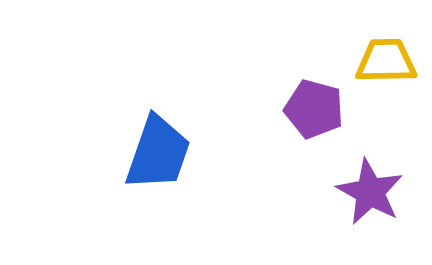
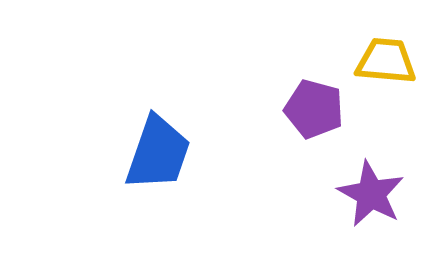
yellow trapezoid: rotated 6 degrees clockwise
purple star: moved 1 px right, 2 px down
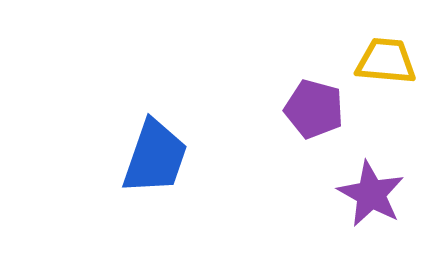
blue trapezoid: moved 3 px left, 4 px down
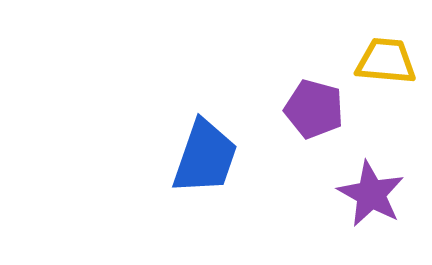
blue trapezoid: moved 50 px right
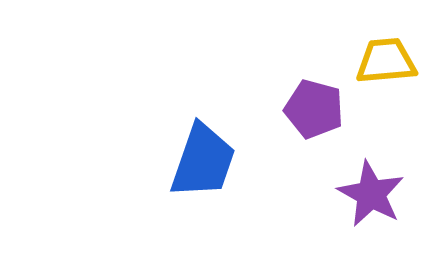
yellow trapezoid: rotated 10 degrees counterclockwise
blue trapezoid: moved 2 px left, 4 px down
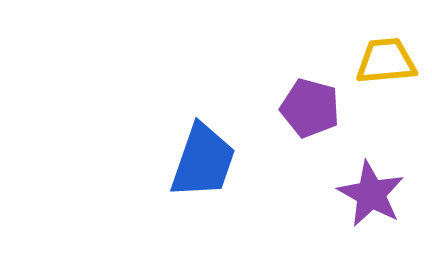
purple pentagon: moved 4 px left, 1 px up
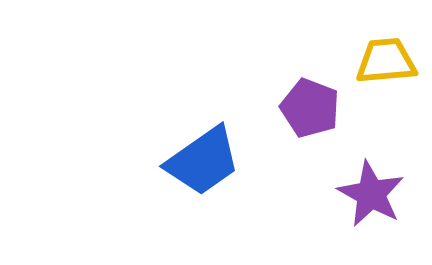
purple pentagon: rotated 6 degrees clockwise
blue trapezoid: rotated 36 degrees clockwise
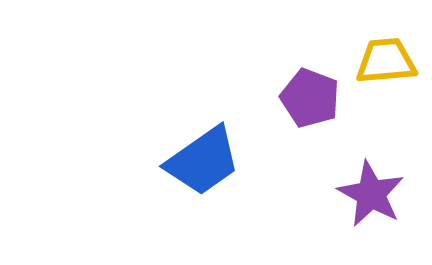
purple pentagon: moved 10 px up
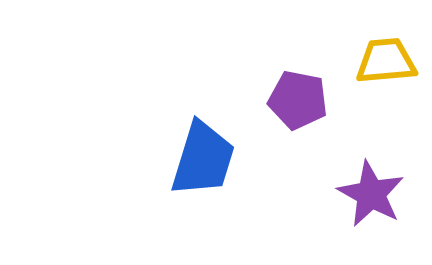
purple pentagon: moved 12 px left, 2 px down; rotated 10 degrees counterclockwise
blue trapezoid: moved 2 px up; rotated 38 degrees counterclockwise
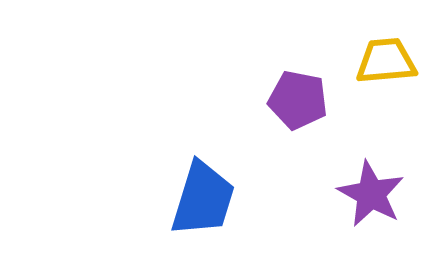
blue trapezoid: moved 40 px down
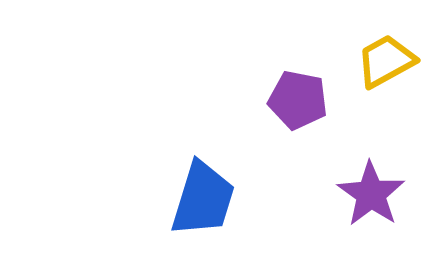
yellow trapezoid: rotated 24 degrees counterclockwise
purple star: rotated 6 degrees clockwise
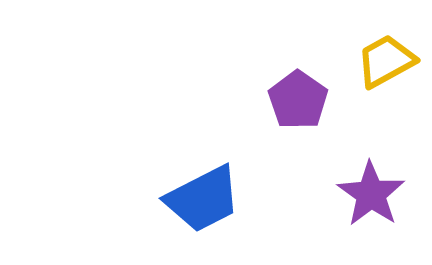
purple pentagon: rotated 24 degrees clockwise
blue trapezoid: rotated 46 degrees clockwise
